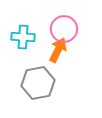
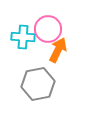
pink circle: moved 16 px left
gray hexagon: moved 1 px down
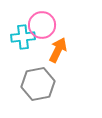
pink circle: moved 6 px left, 4 px up
cyan cross: rotated 10 degrees counterclockwise
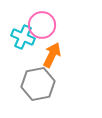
cyan cross: rotated 30 degrees clockwise
orange arrow: moved 6 px left, 5 px down
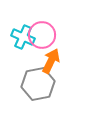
pink circle: moved 10 px down
orange arrow: moved 1 px left, 6 px down
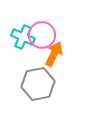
orange arrow: moved 3 px right, 7 px up
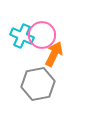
cyan cross: moved 1 px left, 1 px up
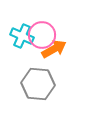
orange arrow: moved 5 px up; rotated 35 degrees clockwise
gray hexagon: rotated 16 degrees clockwise
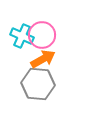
orange arrow: moved 11 px left, 10 px down
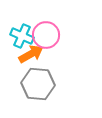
pink circle: moved 4 px right
orange arrow: moved 12 px left, 5 px up
